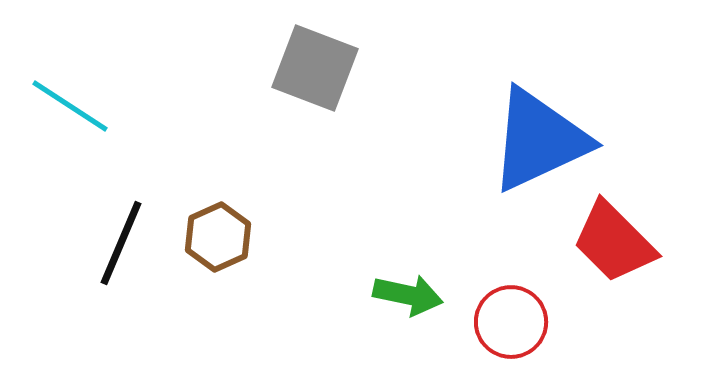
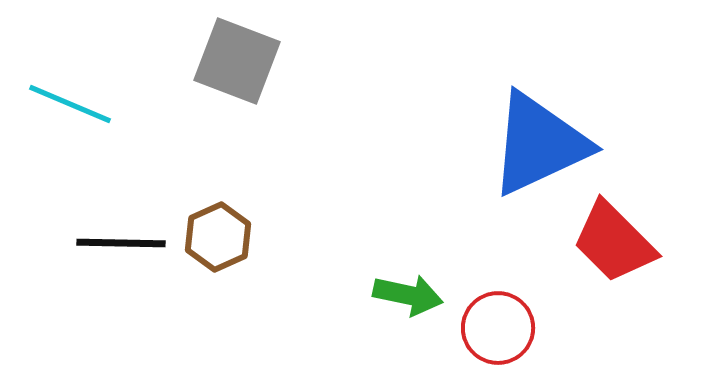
gray square: moved 78 px left, 7 px up
cyan line: moved 2 px up; rotated 10 degrees counterclockwise
blue triangle: moved 4 px down
black line: rotated 68 degrees clockwise
red circle: moved 13 px left, 6 px down
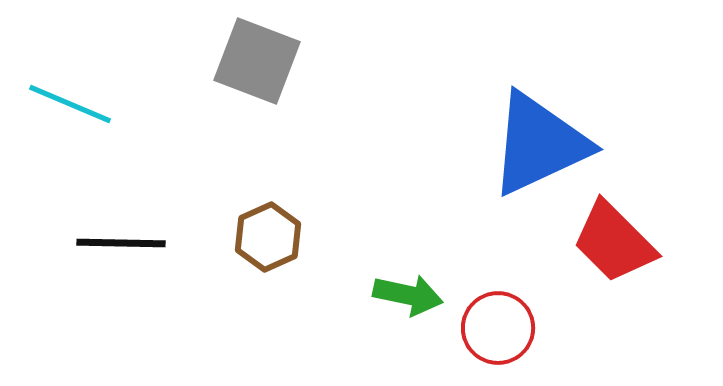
gray square: moved 20 px right
brown hexagon: moved 50 px right
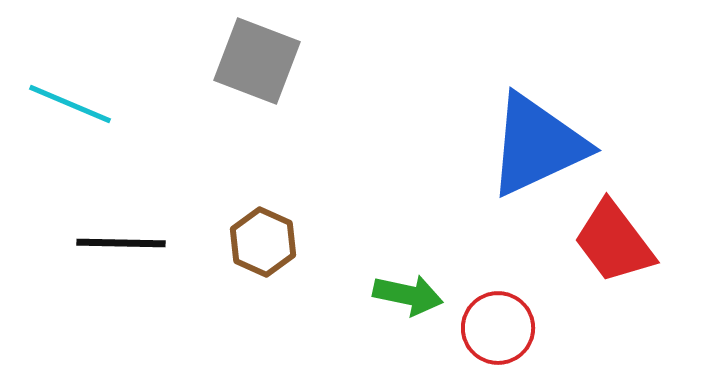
blue triangle: moved 2 px left, 1 px down
brown hexagon: moved 5 px left, 5 px down; rotated 12 degrees counterclockwise
red trapezoid: rotated 8 degrees clockwise
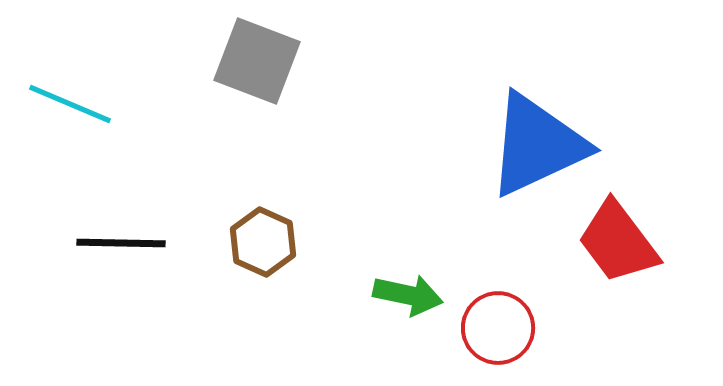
red trapezoid: moved 4 px right
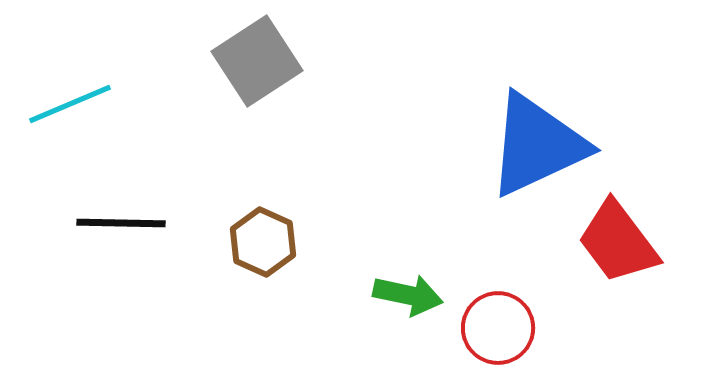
gray square: rotated 36 degrees clockwise
cyan line: rotated 46 degrees counterclockwise
black line: moved 20 px up
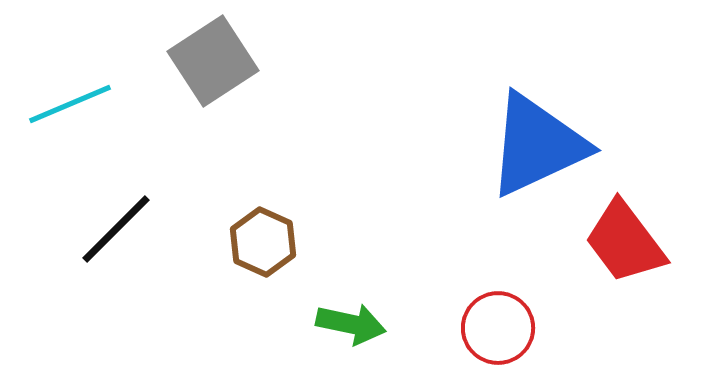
gray square: moved 44 px left
black line: moved 5 px left, 6 px down; rotated 46 degrees counterclockwise
red trapezoid: moved 7 px right
green arrow: moved 57 px left, 29 px down
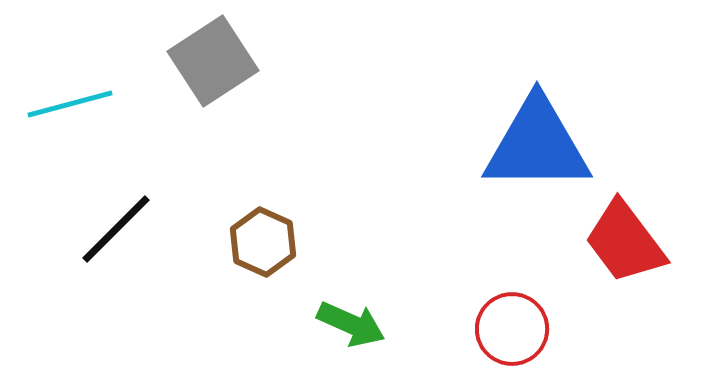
cyan line: rotated 8 degrees clockwise
blue triangle: rotated 25 degrees clockwise
green arrow: rotated 12 degrees clockwise
red circle: moved 14 px right, 1 px down
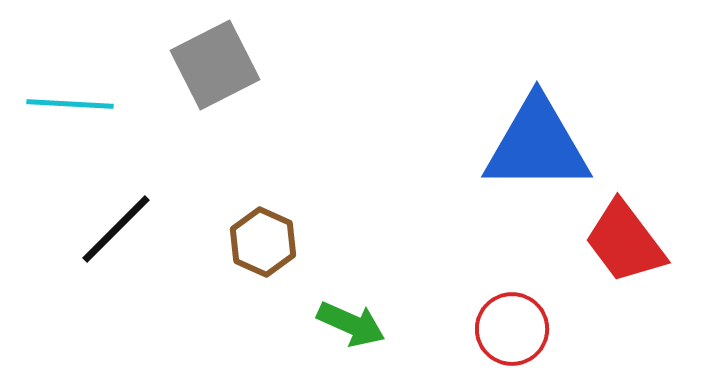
gray square: moved 2 px right, 4 px down; rotated 6 degrees clockwise
cyan line: rotated 18 degrees clockwise
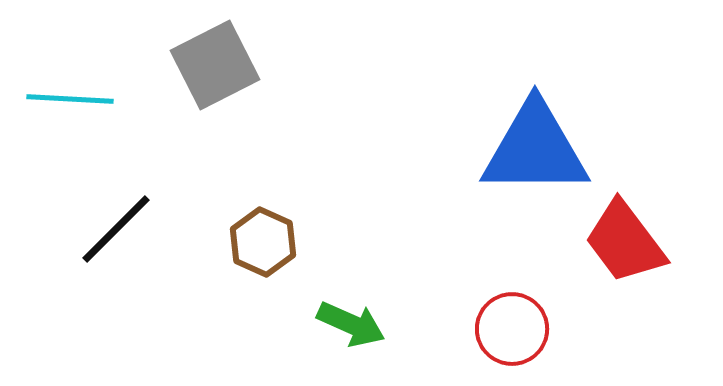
cyan line: moved 5 px up
blue triangle: moved 2 px left, 4 px down
